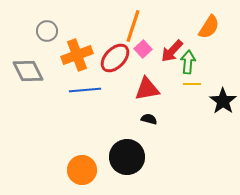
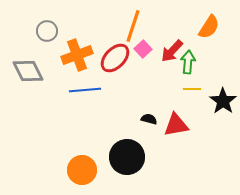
yellow line: moved 5 px down
red triangle: moved 29 px right, 36 px down
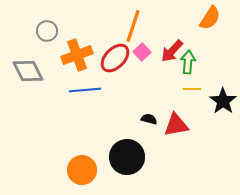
orange semicircle: moved 1 px right, 9 px up
pink square: moved 1 px left, 3 px down
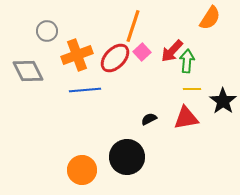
green arrow: moved 1 px left, 1 px up
black semicircle: rotated 42 degrees counterclockwise
red triangle: moved 10 px right, 7 px up
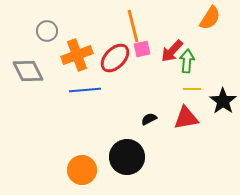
orange line: rotated 32 degrees counterclockwise
pink square: moved 3 px up; rotated 30 degrees clockwise
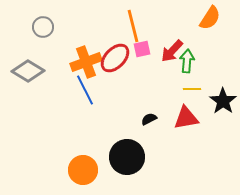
gray circle: moved 4 px left, 4 px up
orange cross: moved 9 px right, 7 px down
gray diamond: rotated 32 degrees counterclockwise
blue line: rotated 68 degrees clockwise
orange circle: moved 1 px right
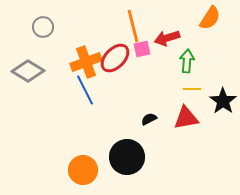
red arrow: moved 5 px left, 13 px up; rotated 30 degrees clockwise
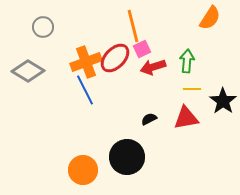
red arrow: moved 14 px left, 29 px down
pink square: rotated 12 degrees counterclockwise
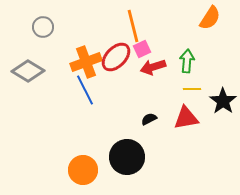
red ellipse: moved 1 px right, 1 px up
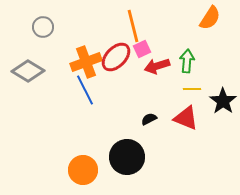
red arrow: moved 4 px right, 1 px up
red triangle: rotated 32 degrees clockwise
